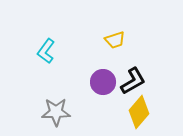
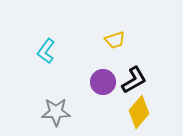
black L-shape: moved 1 px right, 1 px up
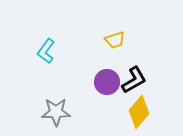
purple circle: moved 4 px right
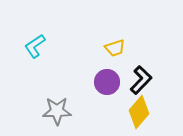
yellow trapezoid: moved 8 px down
cyan L-shape: moved 11 px left, 5 px up; rotated 20 degrees clockwise
black L-shape: moved 7 px right; rotated 16 degrees counterclockwise
gray star: moved 1 px right, 1 px up
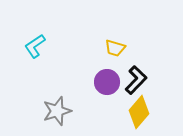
yellow trapezoid: rotated 35 degrees clockwise
black L-shape: moved 5 px left
gray star: rotated 16 degrees counterclockwise
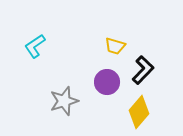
yellow trapezoid: moved 2 px up
black L-shape: moved 7 px right, 10 px up
gray star: moved 7 px right, 10 px up
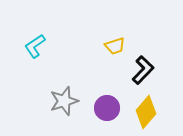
yellow trapezoid: rotated 35 degrees counterclockwise
purple circle: moved 26 px down
yellow diamond: moved 7 px right
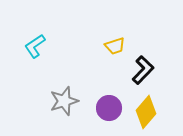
purple circle: moved 2 px right
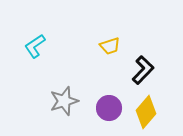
yellow trapezoid: moved 5 px left
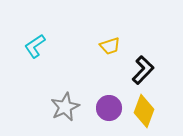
gray star: moved 1 px right, 6 px down; rotated 8 degrees counterclockwise
yellow diamond: moved 2 px left, 1 px up; rotated 20 degrees counterclockwise
